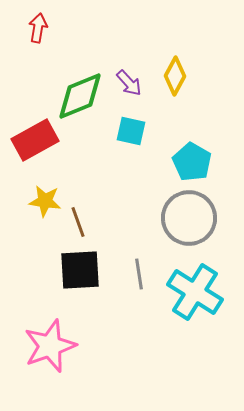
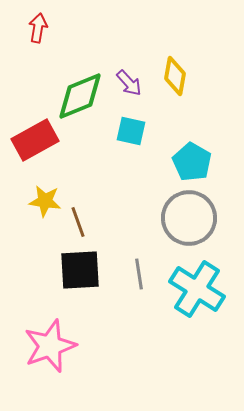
yellow diamond: rotated 18 degrees counterclockwise
cyan cross: moved 2 px right, 3 px up
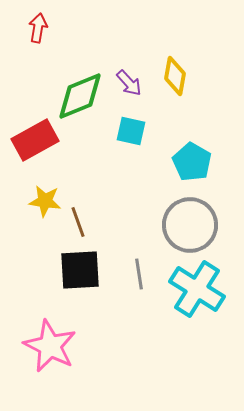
gray circle: moved 1 px right, 7 px down
pink star: rotated 26 degrees counterclockwise
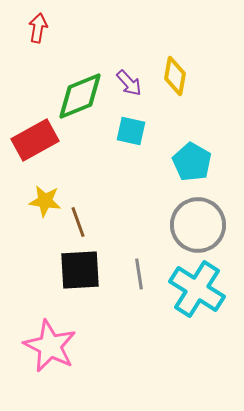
gray circle: moved 8 px right
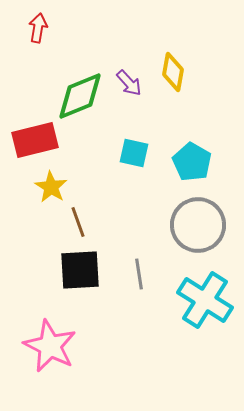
yellow diamond: moved 2 px left, 4 px up
cyan square: moved 3 px right, 22 px down
red rectangle: rotated 15 degrees clockwise
yellow star: moved 6 px right, 14 px up; rotated 24 degrees clockwise
cyan cross: moved 8 px right, 11 px down
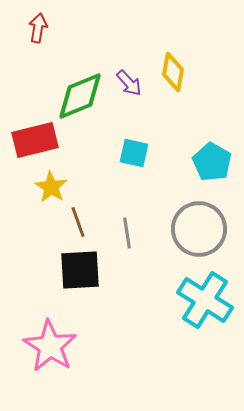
cyan pentagon: moved 20 px right
gray circle: moved 1 px right, 4 px down
gray line: moved 12 px left, 41 px up
pink star: rotated 6 degrees clockwise
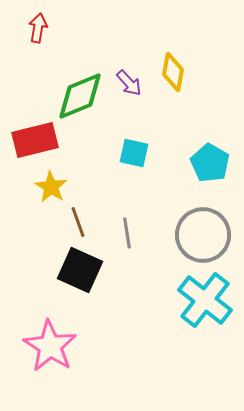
cyan pentagon: moved 2 px left, 1 px down
gray circle: moved 4 px right, 6 px down
black square: rotated 27 degrees clockwise
cyan cross: rotated 6 degrees clockwise
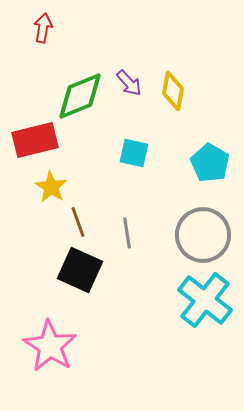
red arrow: moved 5 px right
yellow diamond: moved 19 px down
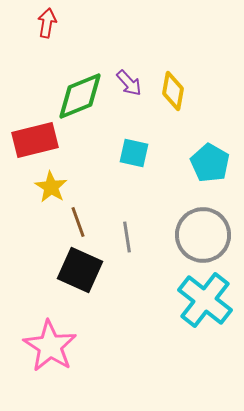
red arrow: moved 4 px right, 5 px up
gray line: moved 4 px down
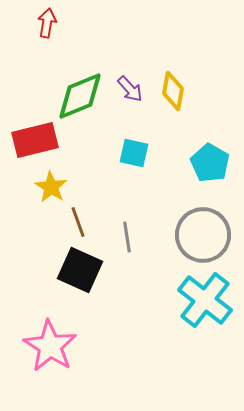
purple arrow: moved 1 px right, 6 px down
